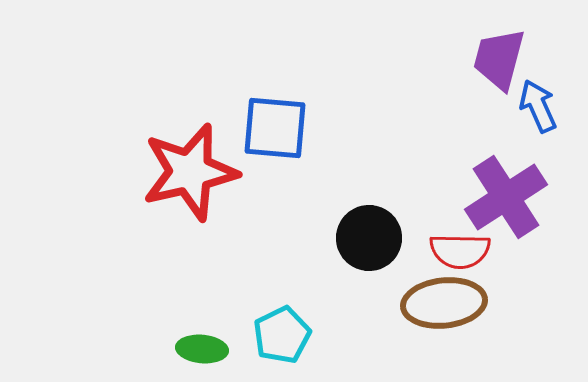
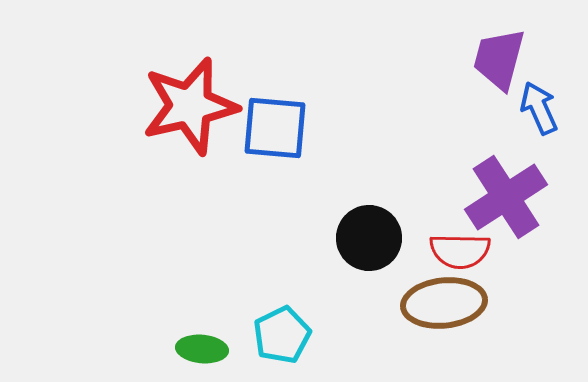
blue arrow: moved 1 px right, 2 px down
red star: moved 66 px up
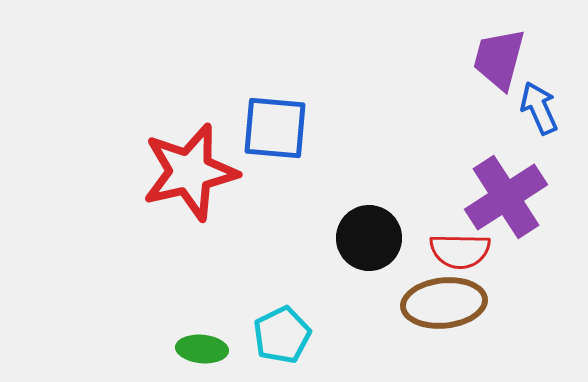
red star: moved 66 px down
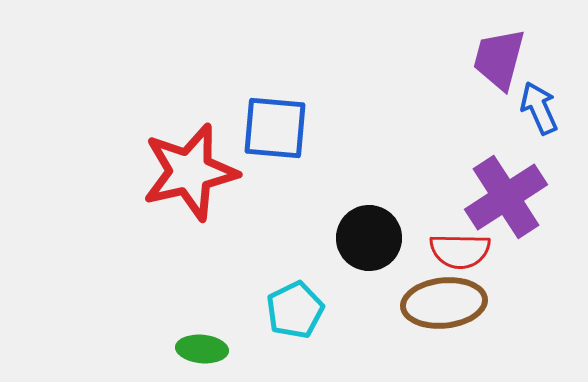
cyan pentagon: moved 13 px right, 25 px up
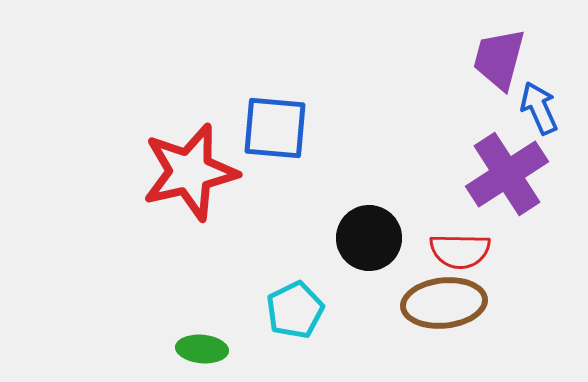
purple cross: moved 1 px right, 23 px up
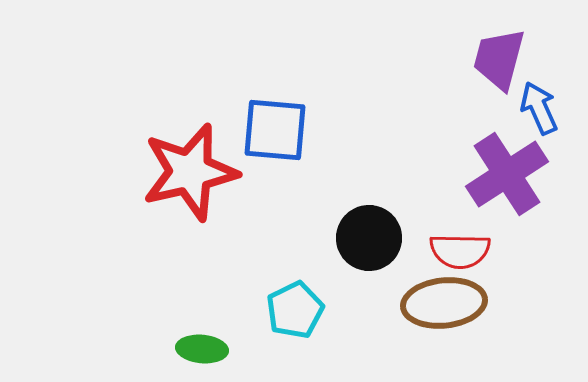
blue square: moved 2 px down
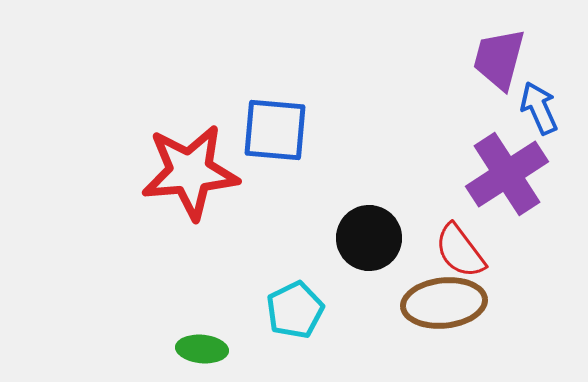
red star: rotated 8 degrees clockwise
red semicircle: rotated 52 degrees clockwise
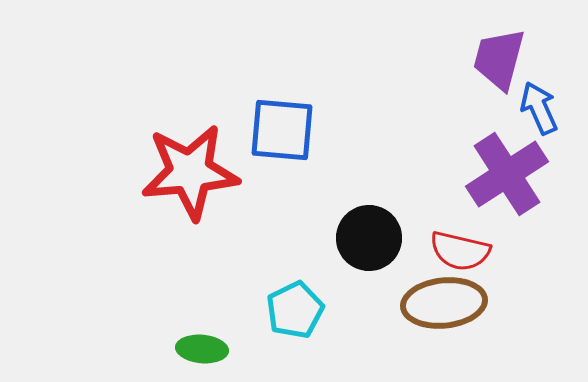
blue square: moved 7 px right
red semicircle: rotated 40 degrees counterclockwise
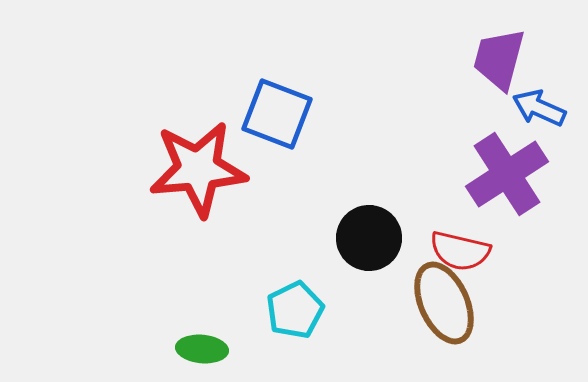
blue arrow: rotated 42 degrees counterclockwise
blue square: moved 5 px left, 16 px up; rotated 16 degrees clockwise
red star: moved 8 px right, 3 px up
brown ellipse: rotated 72 degrees clockwise
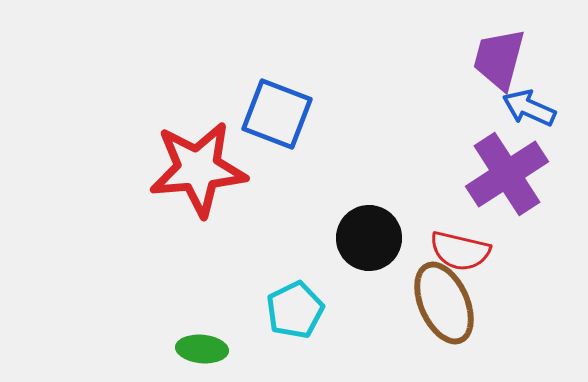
blue arrow: moved 10 px left
